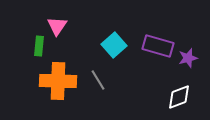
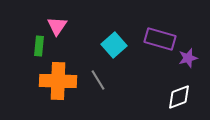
purple rectangle: moved 2 px right, 7 px up
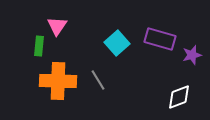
cyan square: moved 3 px right, 2 px up
purple star: moved 4 px right, 3 px up
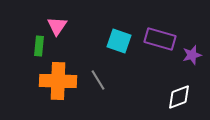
cyan square: moved 2 px right, 2 px up; rotated 30 degrees counterclockwise
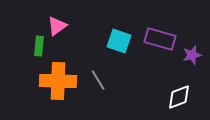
pink triangle: rotated 20 degrees clockwise
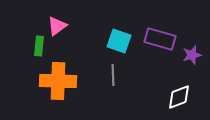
gray line: moved 15 px right, 5 px up; rotated 30 degrees clockwise
